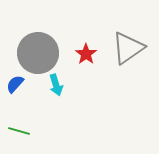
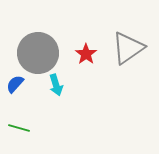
green line: moved 3 px up
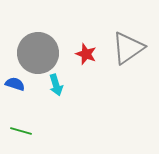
red star: rotated 15 degrees counterclockwise
blue semicircle: rotated 66 degrees clockwise
green line: moved 2 px right, 3 px down
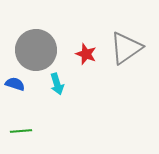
gray triangle: moved 2 px left
gray circle: moved 2 px left, 3 px up
cyan arrow: moved 1 px right, 1 px up
green line: rotated 20 degrees counterclockwise
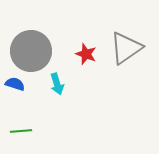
gray circle: moved 5 px left, 1 px down
